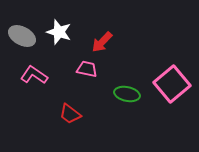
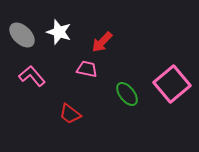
gray ellipse: moved 1 px up; rotated 16 degrees clockwise
pink L-shape: moved 2 px left, 1 px down; rotated 16 degrees clockwise
green ellipse: rotated 40 degrees clockwise
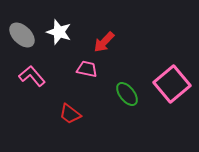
red arrow: moved 2 px right
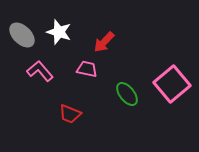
pink L-shape: moved 8 px right, 5 px up
red trapezoid: rotated 15 degrees counterclockwise
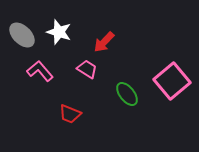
pink trapezoid: rotated 20 degrees clockwise
pink square: moved 3 px up
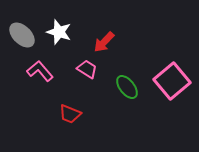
green ellipse: moved 7 px up
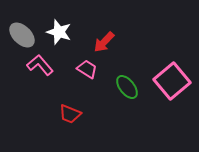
pink L-shape: moved 6 px up
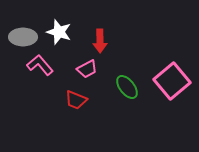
gray ellipse: moved 1 px right, 2 px down; rotated 44 degrees counterclockwise
red arrow: moved 4 px left, 1 px up; rotated 45 degrees counterclockwise
pink trapezoid: rotated 120 degrees clockwise
red trapezoid: moved 6 px right, 14 px up
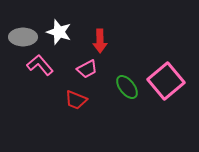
pink square: moved 6 px left
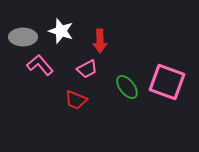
white star: moved 2 px right, 1 px up
pink square: moved 1 px right, 1 px down; rotated 30 degrees counterclockwise
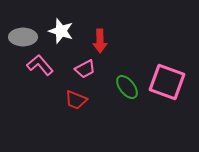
pink trapezoid: moved 2 px left
